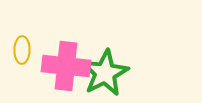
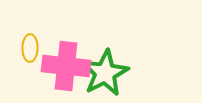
yellow ellipse: moved 8 px right, 2 px up
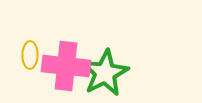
yellow ellipse: moved 7 px down
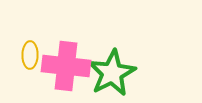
green star: moved 7 px right
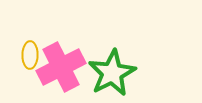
pink cross: moved 5 px left, 1 px down; rotated 33 degrees counterclockwise
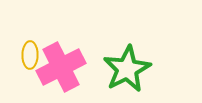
green star: moved 15 px right, 4 px up
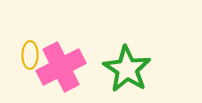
green star: rotated 12 degrees counterclockwise
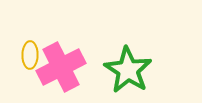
green star: moved 1 px right, 1 px down
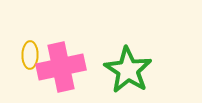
pink cross: rotated 15 degrees clockwise
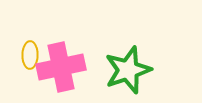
green star: rotated 21 degrees clockwise
